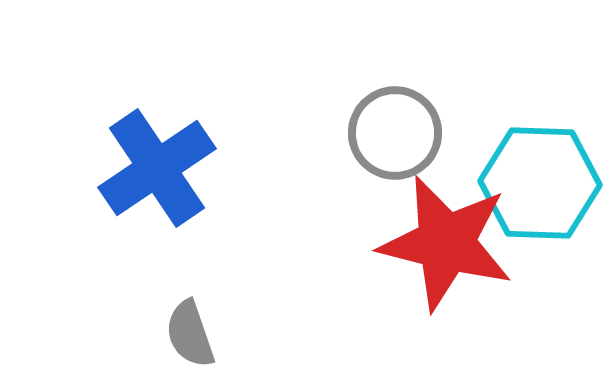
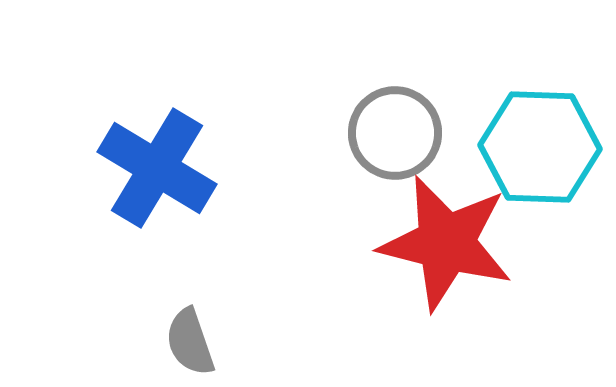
blue cross: rotated 25 degrees counterclockwise
cyan hexagon: moved 36 px up
gray semicircle: moved 8 px down
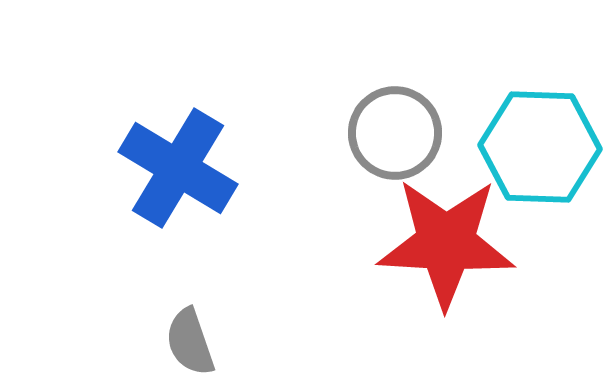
blue cross: moved 21 px right
red star: rotated 11 degrees counterclockwise
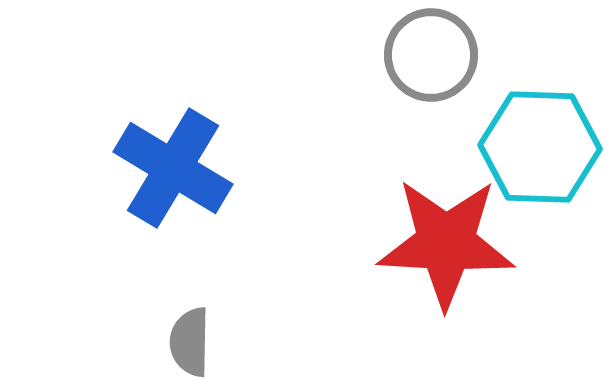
gray circle: moved 36 px right, 78 px up
blue cross: moved 5 px left
gray semicircle: rotated 20 degrees clockwise
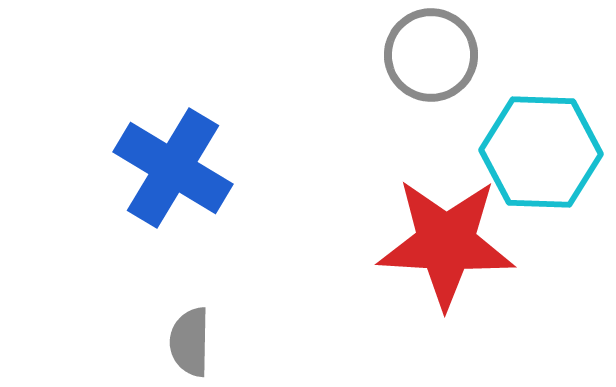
cyan hexagon: moved 1 px right, 5 px down
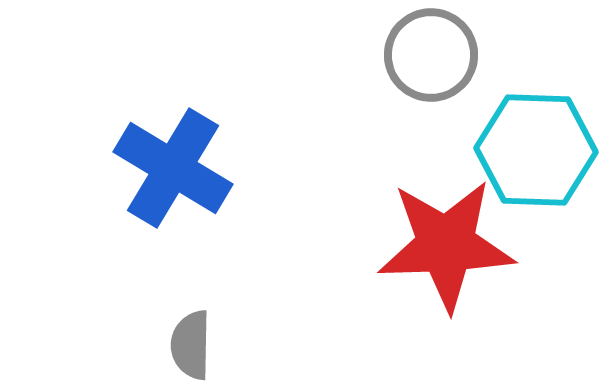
cyan hexagon: moved 5 px left, 2 px up
red star: moved 2 px down; rotated 5 degrees counterclockwise
gray semicircle: moved 1 px right, 3 px down
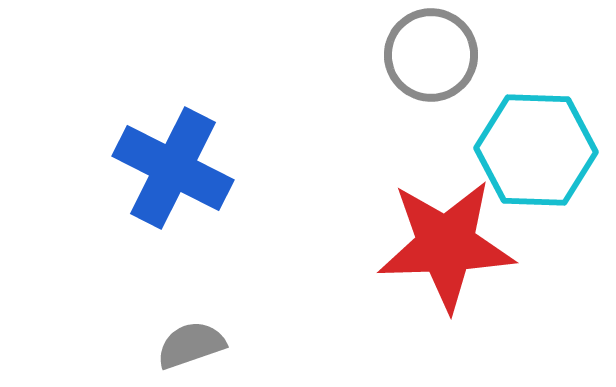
blue cross: rotated 4 degrees counterclockwise
gray semicircle: rotated 70 degrees clockwise
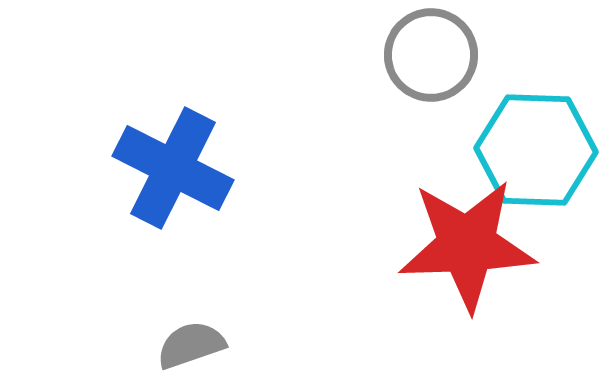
red star: moved 21 px right
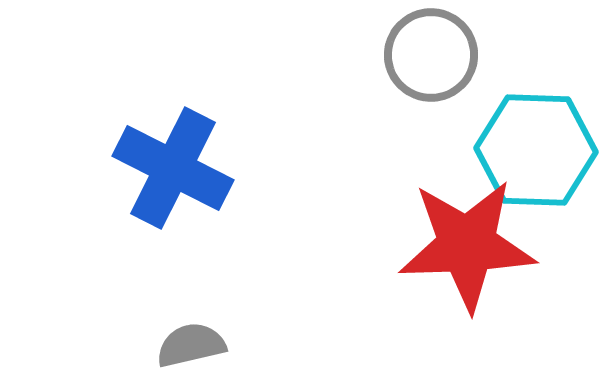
gray semicircle: rotated 6 degrees clockwise
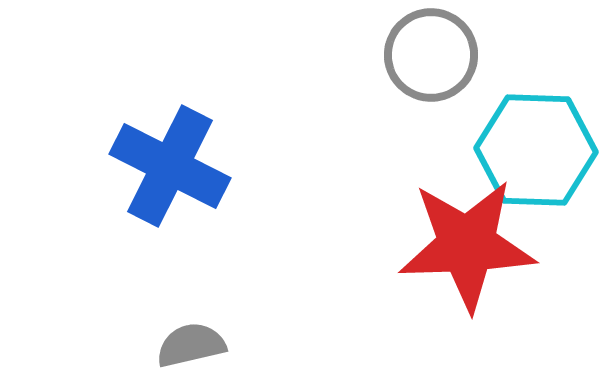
blue cross: moved 3 px left, 2 px up
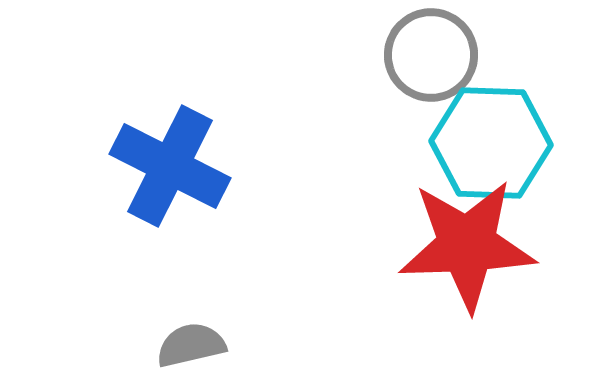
cyan hexagon: moved 45 px left, 7 px up
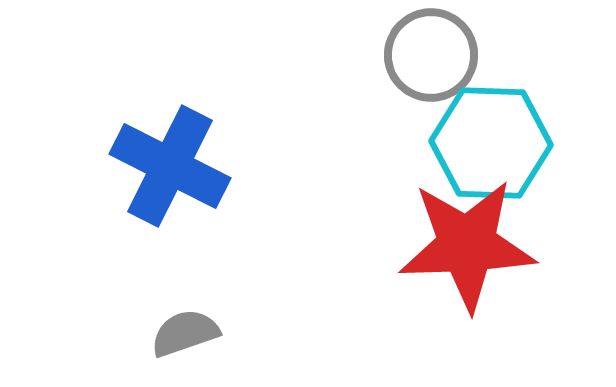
gray semicircle: moved 6 px left, 12 px up; rotated 6 degrees counterclockwise
